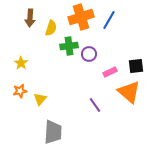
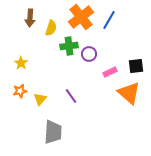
orange cross: rotated 20 degrees counterclockwise
orange triangle: moved 1 px down
purple line: moved 24 px left, 9 px up
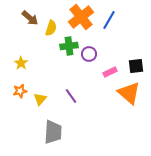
brown arrow: rotated 54 degrees counterclockwise
